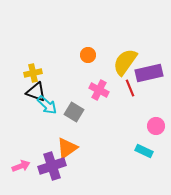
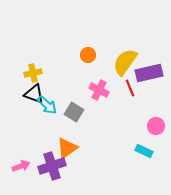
black triangle: moved 2 px left, 2 px down
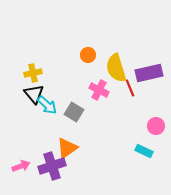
yellow semicircle: moved 9 px left, 6 px down; rotated 52 degrees counterclockwise
black triangle: rotated 30 degrees clockwise
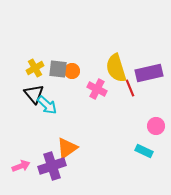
orange circle: moved 16 px left, 16 px down
yellow cross: moved 2 px right, 5 px up; rotated 18 degrees counterclockwise
pink cross: moved 2 px left, 1 px up
gray square: moved 16 px left, 43 px up; rotated 24 degrees counterclockwise
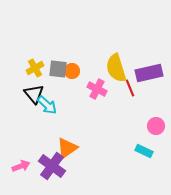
purple cross: rotated 36 degrees counterclockwise
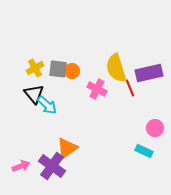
pink circle: moved 1 px left, 2 px down
